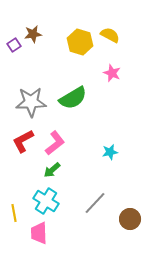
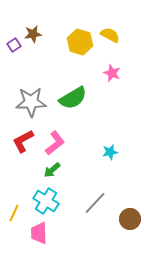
yellow line: rotated 36 degrees clockwise
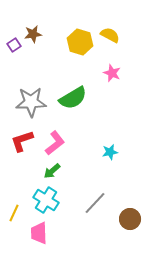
red L-shape: moved 1 px left; rotated 10 degrees clockwise
green arrow: moved 1 px down
cyan cross: moved 1 px up
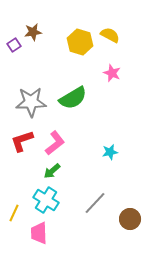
brown star: moved 2 px up
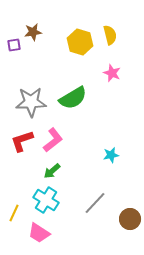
yellow semicircle: rotated 48 degrees clockwise
purple square: rotated 24 degrees clockwise
pink L-shape: moved 2 px left, 3 px up
cyan star: moved 1 px right, 3 px down
pink trapezoid: rotated 55 degrees counterclockwise
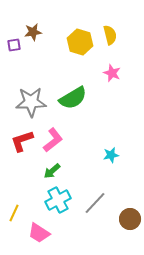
cyan cross: moved 12 px right; rotated 30 degrees clockwise
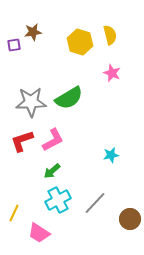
green semicircle: moved 4 px left
pink L-shape: rotated 10 degrees clockwise
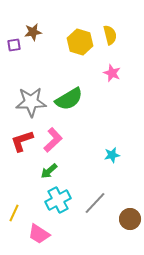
green semicircle: moved 1 px down
pink L-shape: rotated 15 degrees counterclockwise
cyan star: moved 1 px right
green arrow: moved 3 px left
pink trapezoid: moved 1 px down
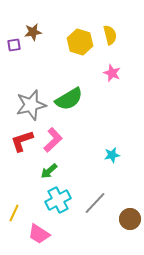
gray star: moved 3 px down; rotated 12 degrees counterclockwise
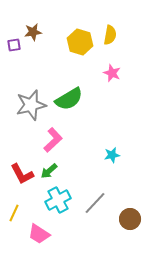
yellow semicircle: rotated 24 degrees clockwise
red L-shape: moved 33 px down; rotated 100 degrees counterclockwise
